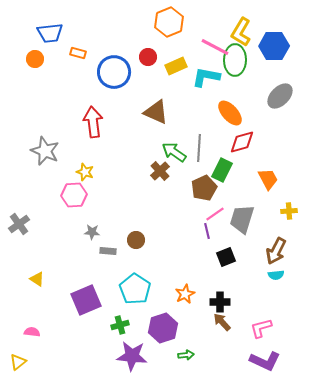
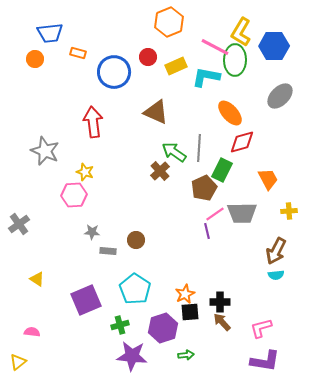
gray trapezoid at (242, 219): moved 6 px up; rotated 108 degrees counterclockwise
black square at (226, 257): moved 36 px left, 55 px down; rotated 18 degrees clockwise
purple L-shape at (265, 361): rotated 16 degrees counterclockwise
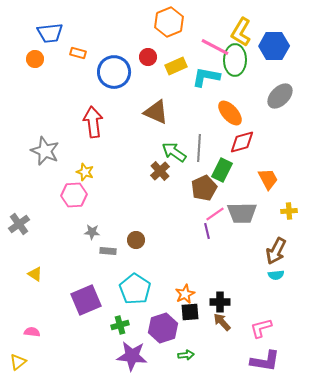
yellow triangle at (37, 279): moved 2 px left, 5 px up
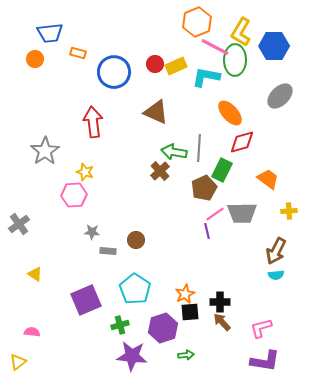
orange hexagon at (169, 22): moved 28 px right
red circle at (148, 57): moved 7 px right, 7 px down
gray star at (45, 151): rotated 16 degrees clockwise
green arrow at (174, 152): rotated 25 degrees counterclockwise
orange trapezoid at (268, 179): rotated 25 degrees counterclockwise
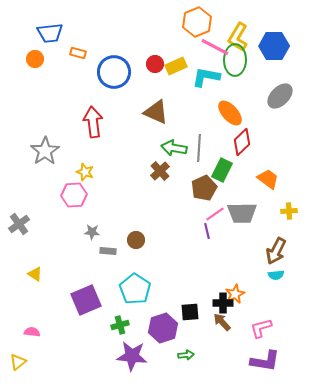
yellow L-shape at (241, 32): moved 3 px left, 5 px down
red diamond at (242, 142): rotated 28 degrees counterclockwise
green arrow at (174, 152): moved 4 px up
orange star at (185, 294): moved 50 px right
black cross at (220, 302): moved 3 px right, 1 px down
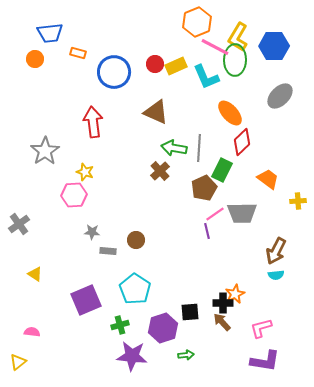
cyan L-shape at (206, 77): rotated 124 degrees counterclockwise
yellow cross at (289, 211): moved 9 px right, 10 px up
